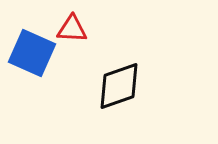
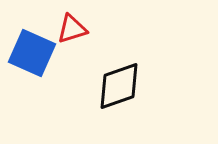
red triangle: rotated 20 degrees counterclockwise
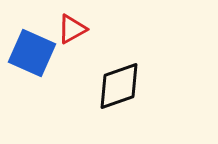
red triangle: rotated 12 degrees counterclockwise
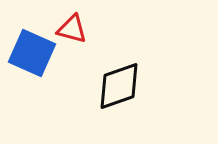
red triangle: rotated 44 degrees clockwise
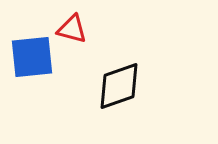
blue square: moved 4 px down; rotated 30 degrees counterclockwise
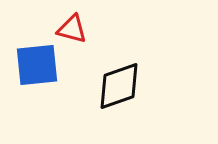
blue square: moved 5 px right, 8 px down
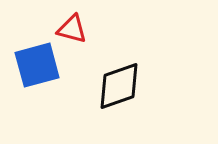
blue square: rotated 9 degrees counterclockwise
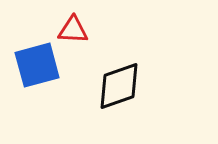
red triangle: moved 1 px right, 1 px down; rotated 12 degrees counterclockwise
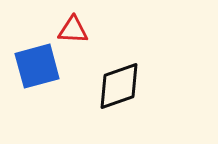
blue square: moved 1 px down
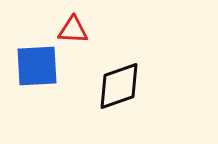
blue square: rotated 12 degrees clockwise
